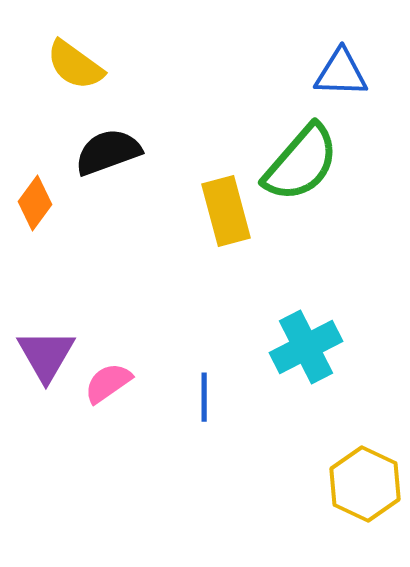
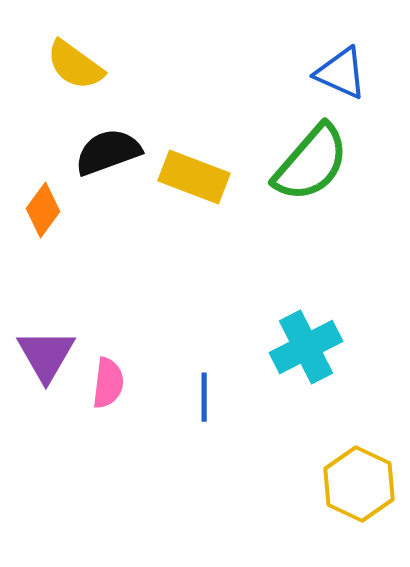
blue triangle: rotated 22 degrees clockwise
green semicircle: moved 10 px right
orange diamond: moved 8 px right, 7 px down
yellow rectangle: moved 32 px left, 34 px up; rotated 54 degrees counterclockwise
pink semicircle: rotated 132 degrees clockwise
yellow hexagon: moved 6 px left
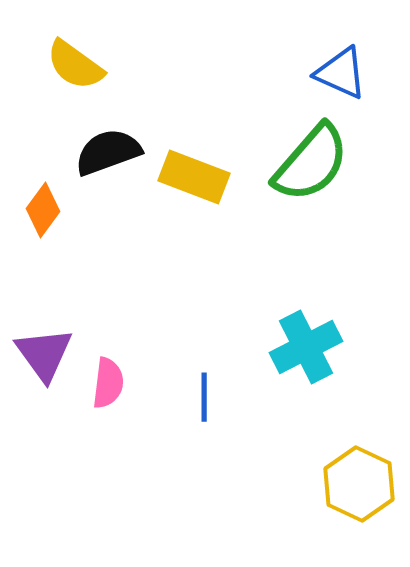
purple triangle: moved 2 px left, 1 px up; rotated 6 degrees counterclockwise
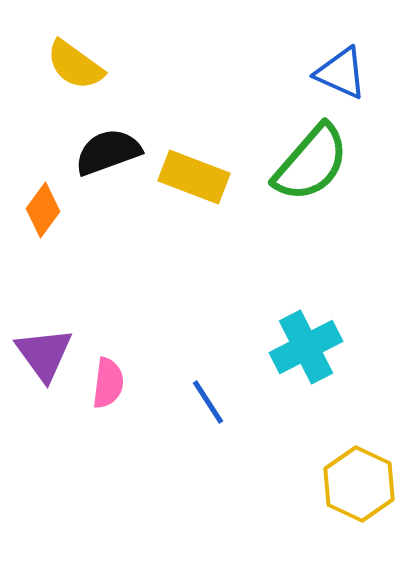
blue line: moved 4 px right, 5 px down; rotated 33 degrees counterclockwise
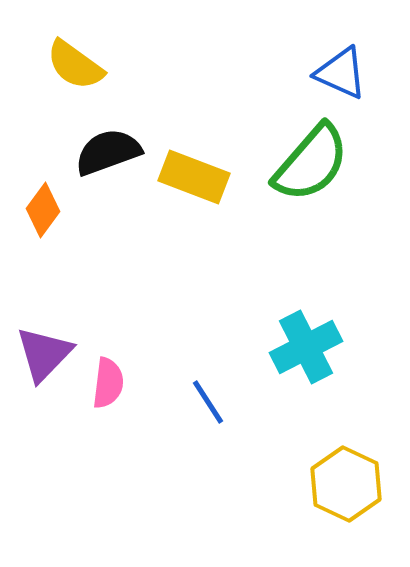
purple triangle: rotated 20 degrees clockwise
yellow hexagon: moved 13 px left
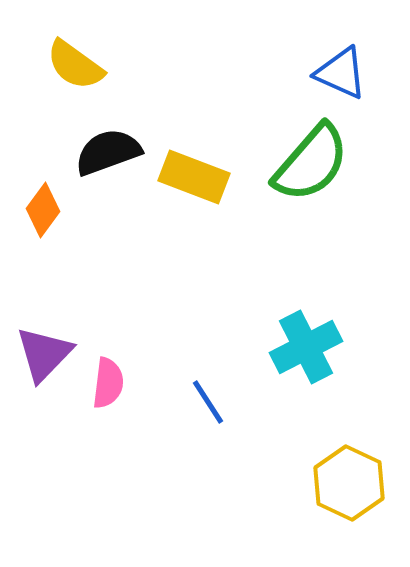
yellow hexagon: moved 3 px right, 1 px up
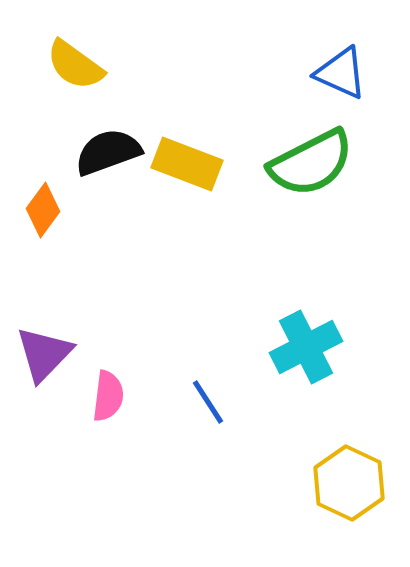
green semicircle: rotated 22 degrees clockwise
yellow rectangle: moved 7 px left, 13 px up
pink semicircle: moved 13 px down
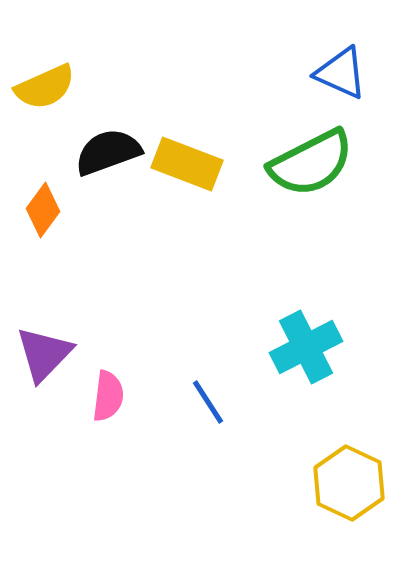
yellow semicircle: moved 30 px left, 22 px down; rotated 60 degrees counterclockwise
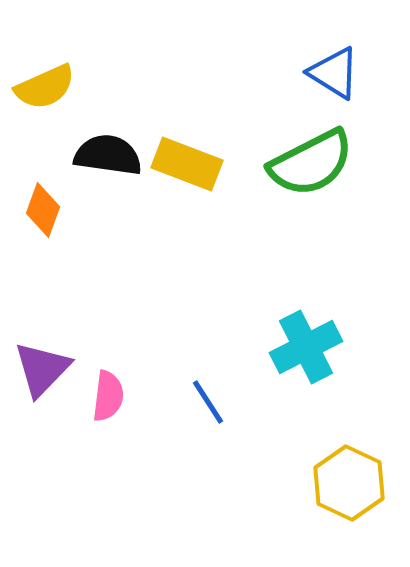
blue triangle: moved 7 px left; rotated 8 degrees clockwise
black semicircle: moved 3 px down; rotated 28 degrees clockwise
orange diamond: rotated 16 degrees counterclockwise
purple triangle: moved 2 px left, 15 px down
